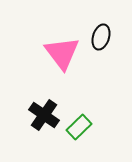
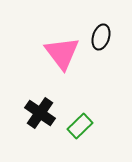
black cross: moved 4 px left, 2 px up
green rectangle: moved 1 px right, 1 px up
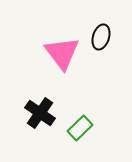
green rectangle: moved 2 px down
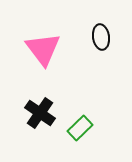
black ellipse: rotated 25 degrees counterclockwise
pink triangle: moved 19 px left, 4 px up
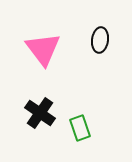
black ellipse: moved 1 px left, 3 px down; rotated 15 degrees clockwise
green rectangle: rotated 65 degrees counterclockwise
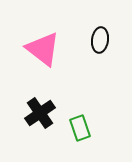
pink triangle: rotated 15 degrees counterclockwise
black cross: rotated 20 degrees clockwise
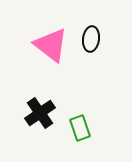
black ellipse: moved 9 px left, 1 px up
pink triangle: moved 8 px right, 4 px up
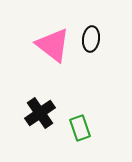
pink triangle: moved 2 px right
